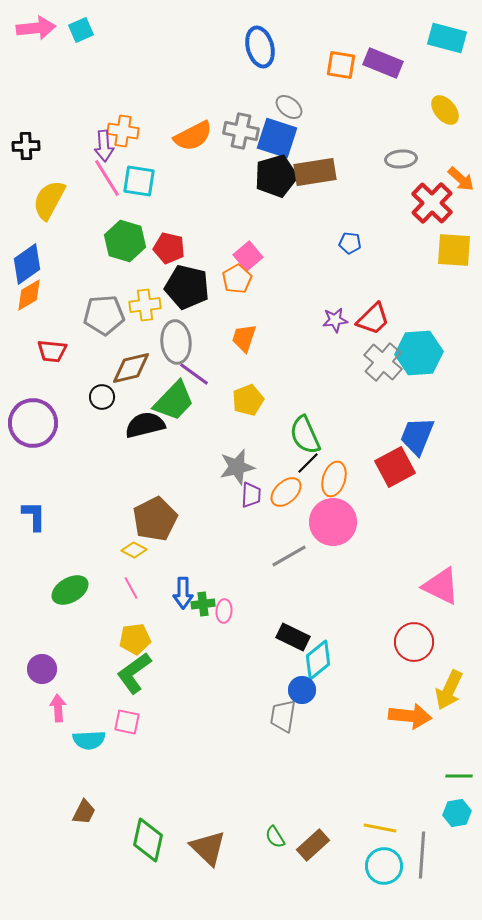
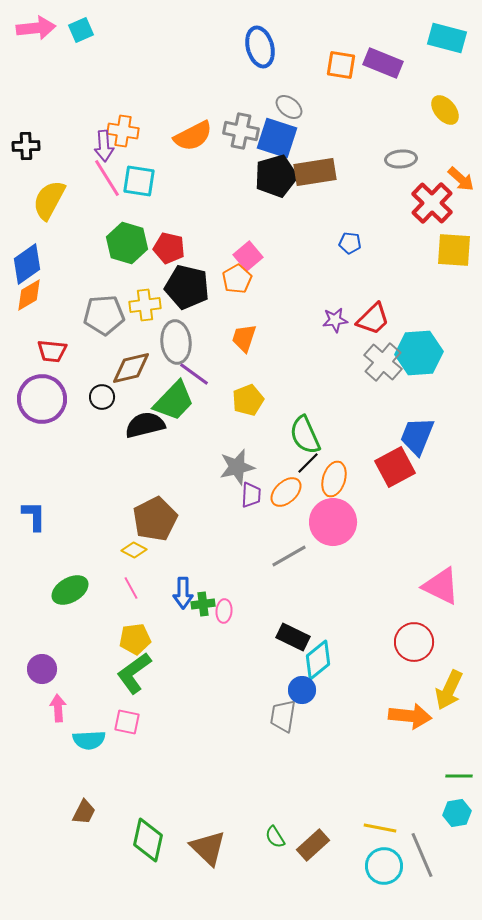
green hexagon at (125, 241): moved 2 px right, 2 px down
purple circle at (33, 423): moved 9 px right, 24 px up
gray line at (422, 855): rotated 27 degrees counterclockwise
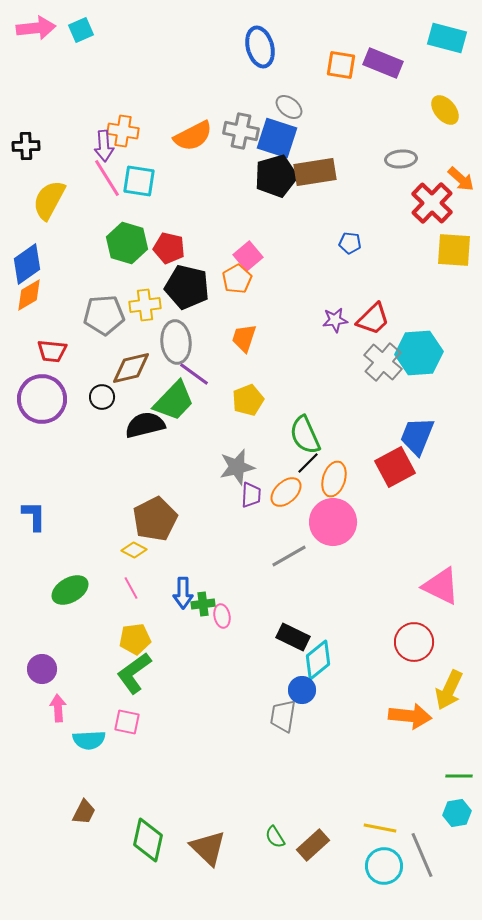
pink ellipse at (224, 611): moved 2 px left, 5 px down; rotated 15 degrees counterclockwise
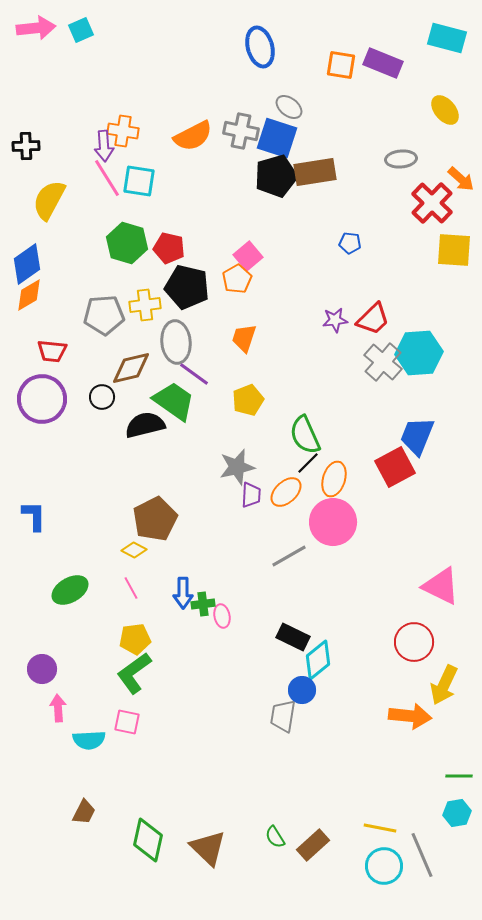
green trapezoid at (174, 401): rotated 99 degrees counterclockwise
yellow arrow at (449, 690): moved 5 px left, 5 px up
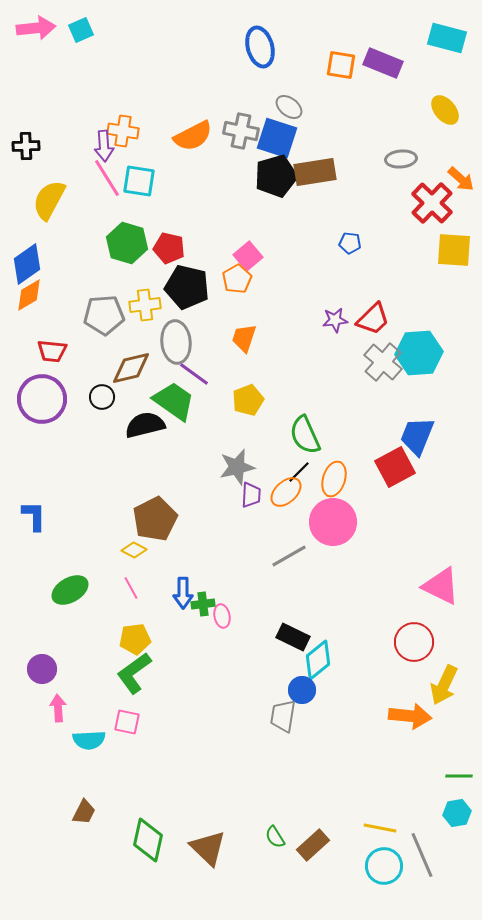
black line at (308, 463): moved 9 px left, 9 px down
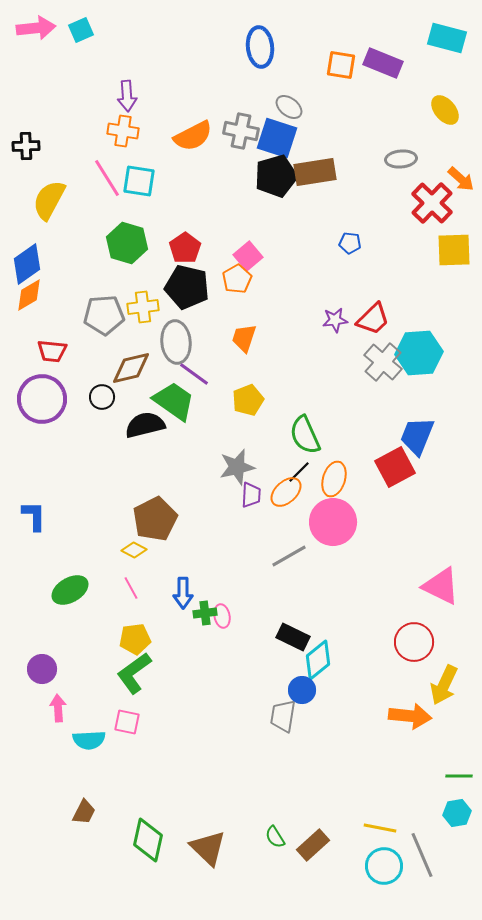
blue ellipse at (260, 47): rotated 9 degrees clockwise
purple arrow at (104, 146): moved 23 px right, 50 px up
red pentagon at (169, 248): moved 16 px right; rotated 24 degrees clockwise
yellow square at (454, 250): rotated 6 degrees counterclockwise
yellow cross at (145, 305): moved 2 px left, 2 px down
green cross at (203, 604): moved 2 px right, 9 px down
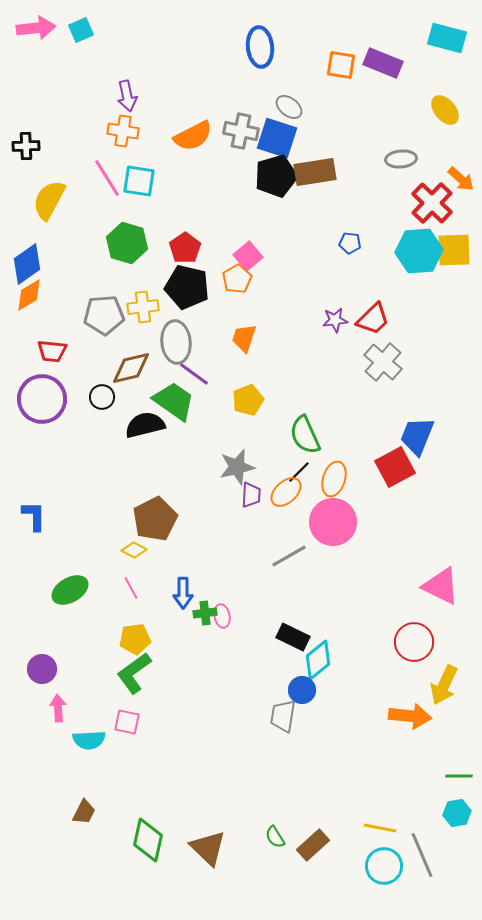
purple arrow at (127, 96): rotated 8 degrees counterclockwise
cyan hexagon at (419, 353): moved 102 px up
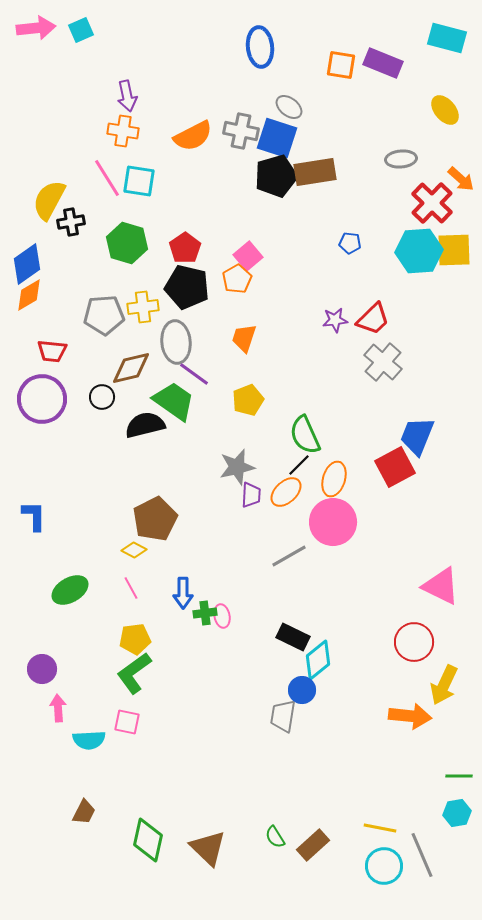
black cross at (26, 146): moved 45 px right, 76 px down; rotated 8 degrees counterclockwise
black line at (299, 472): moved 7 px up
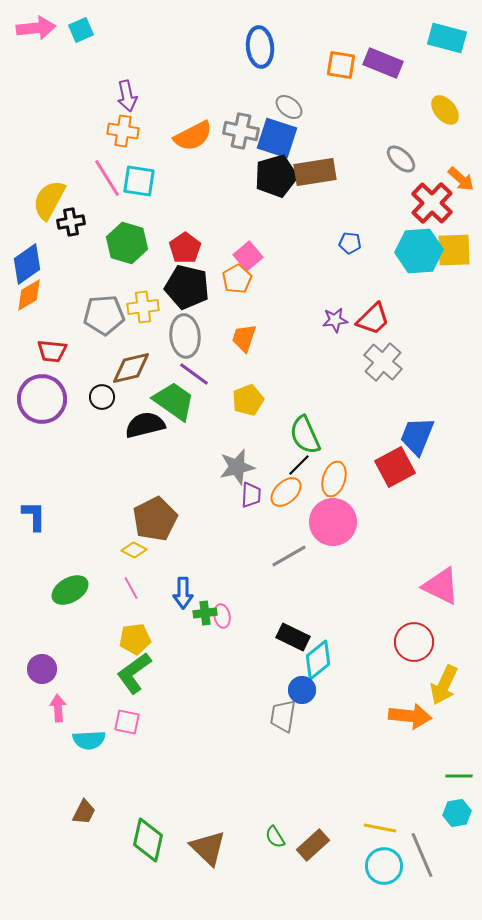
gray ellipse at (401, 159): rotated 48 degrees clockwise
gray ellipse at (176, 342): moved 9 px right, 6 px up
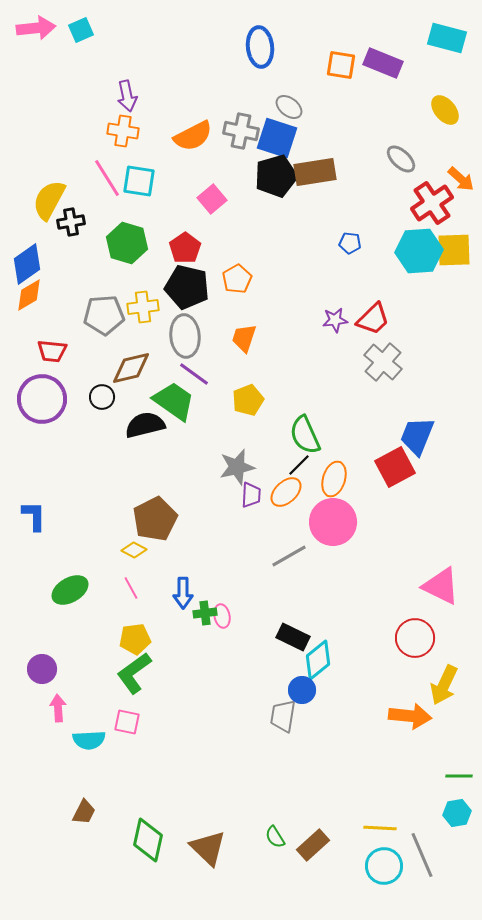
red cross at (432, 203): rotated 12 degrees clockwise
pink square at (248, 256): moved 36 px left, 57 px up
red circle at (414, 642): moved 1 px right, 4 px up
yellow line at (380, 828): rotated 8 degrees counterclockwise
